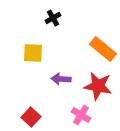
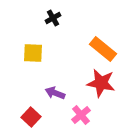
purple arrow: moved 6 px left, 14 px down; rotated 18 degrees clockwise
red star: moved 3 px right, 3 px up
pink cross: rotated 18 degrees clockwise
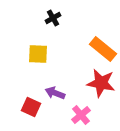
yellow square: moved 5 px right, 1 px down
red square: moved 10 px up; rotated 18 degrees counterclockwise
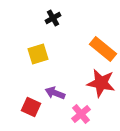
yellow square: rotated 20 degrees counterclockwise
pink cross: moved 1 px up
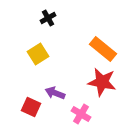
black cross: moved 5 px left
yellow square: rotated 15 degrees counterclockwise
red star: moved 1 px right, 1 px up
pink cross: rotated 18 degrees counterclockwise
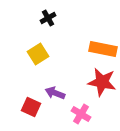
orange rectangle: rotated 28 degrees counterclockwise
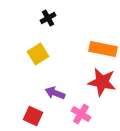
red square: moved 2 px right, 9 px down
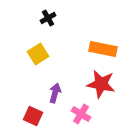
red star: moved 1 px left, 2 px down
purple arrow: rotated 84 degrees clockwise
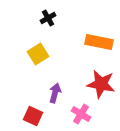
orange rectangle: moved 4 px left, 7 px up
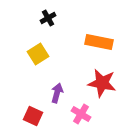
red star: moved 1 px right, 1 px up
purple arrow: moved 2 px right
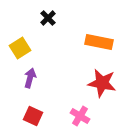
black cross: rotated 14 degrees counterclockwise
yellow square: moved 18 px left, 6 px up
purple arrow: moved 27 px left, 15 px up
pink cross: moved 1 px left, 2 px down
